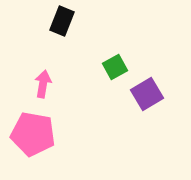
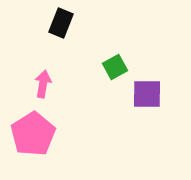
black rectangle: moved 1 px left, 2 px down
purple square: rotated 32 degrees clockwise
pink pentagon: rotated 30 degrees clockwise
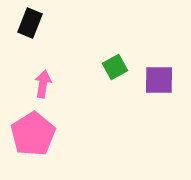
black rectangle: moved 31 px left
purple square: moved 12 px right, 14 px up
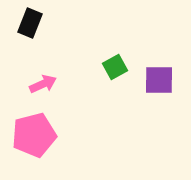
pink arrow: rotated 56 degrees clockwise
pink pentagon: moved 1 px right, 1 px down; rotated 18 degrees clockwise
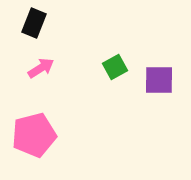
black rectangle: moved 4 px right
pink arrow: moved 2 px left, 16 px up; rotated 8 degrees counterclockwise
